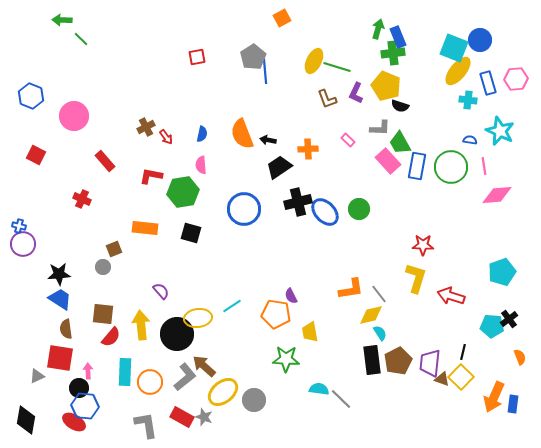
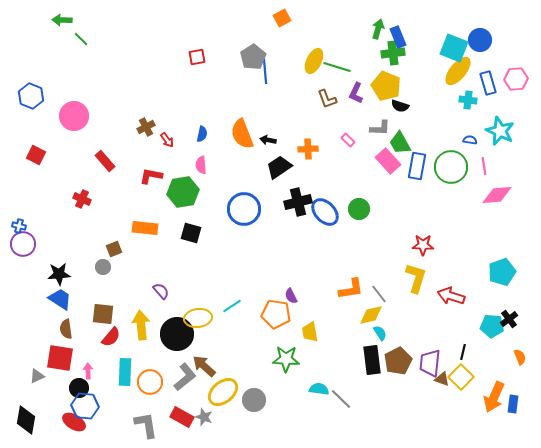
red arrow at (166, 137): moved 1 px right, 3 px down
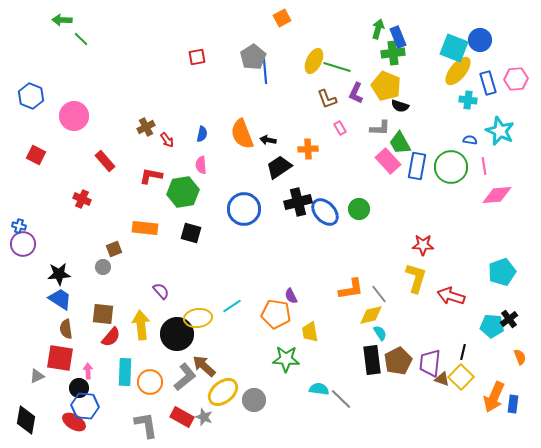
pink rectangle at (348, 140): moved 8 px left, 12 px up; rotated 16 degrees clockwise
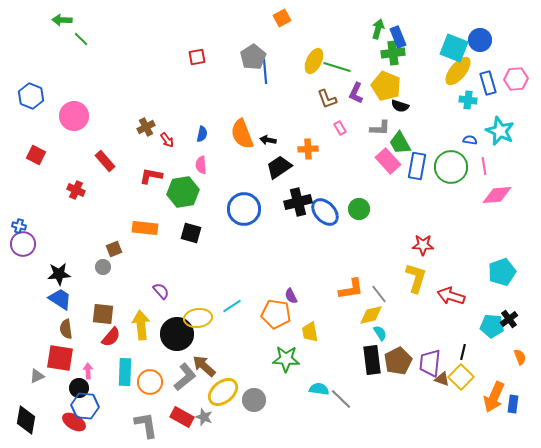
red cross at (82, 199): moved 6 px left, 9 px up
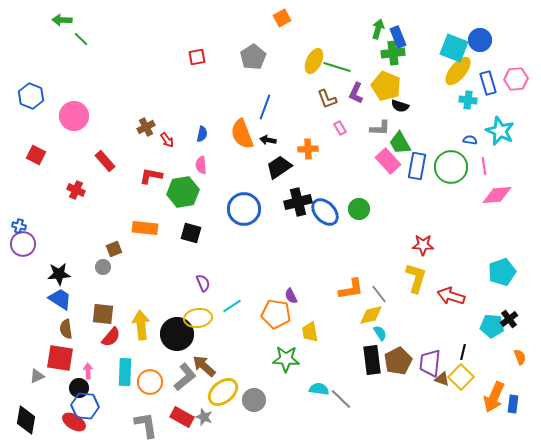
blue line at (265, 71): moved 36 px down; rotated 25 degrees clockwise
purple semicircle at (161, 291): moved 42 px right, 8 px up; rotated 18 degrees clockwise
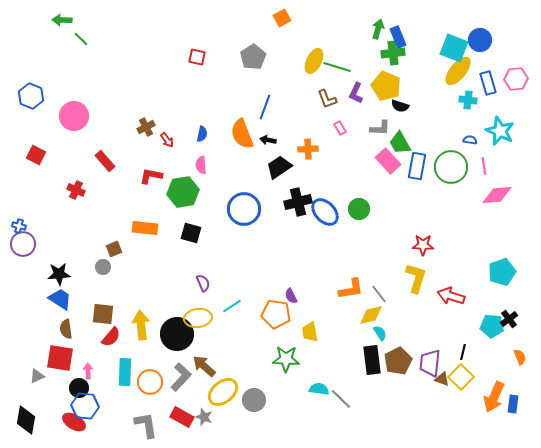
red square at (197, 57): rotated 24 degrees clockwise
gray L-shape at (185, 377): moved 4 px left; rotated 8 degrees counterclockwise
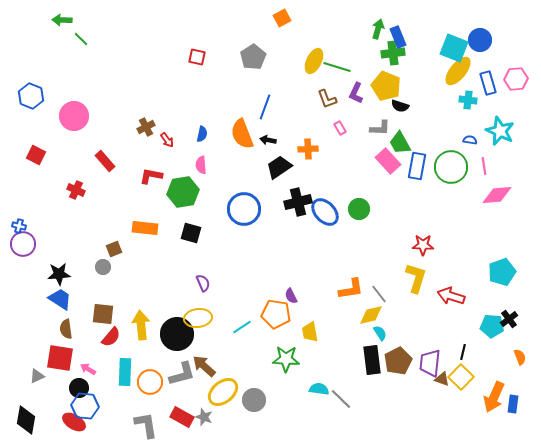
cyan line at (232, 306): moved 10 px right, 21 px down
pink arrow at (88, 371): moved 2 px up; rotated 56 degrees counterclockwise
gray L-shape at (181, 377): moved 1 px right, 3 px up; rotated 32 degrees clockwise
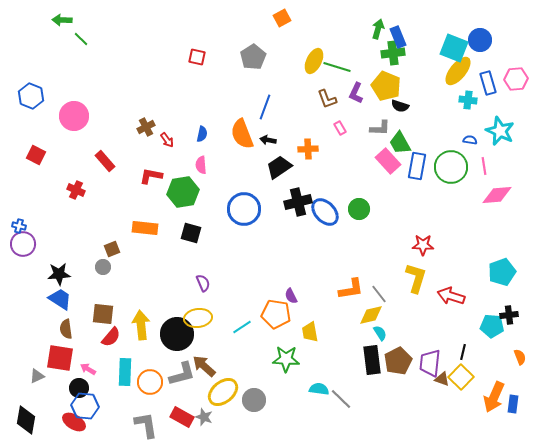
brown square at (114, 249): moved 2 px left
black cross at (509, 319): moved 4 px up; rotated 30 degrees clockwise
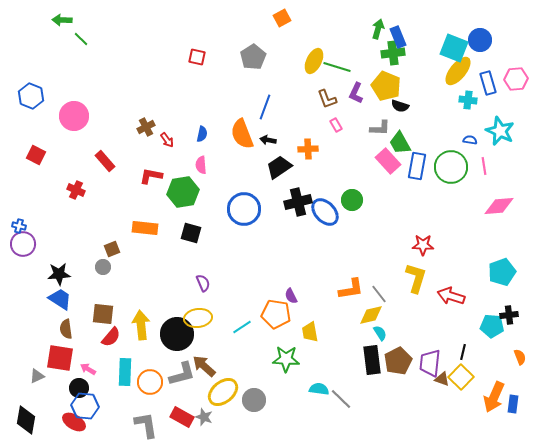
pink rectangle at (340, 128): moved 4 px left, 3 px up
pink diamond at (497, 195): moved 2 px right, 11 px down
green circle at (359, 209): moved 7 px left, 9 px up
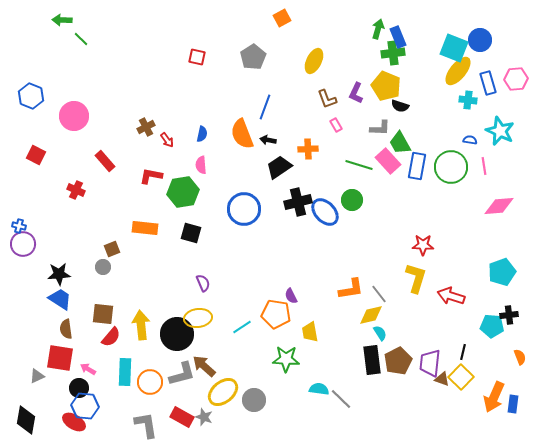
green line at (337, 67): moved 22 px right, 98 px down
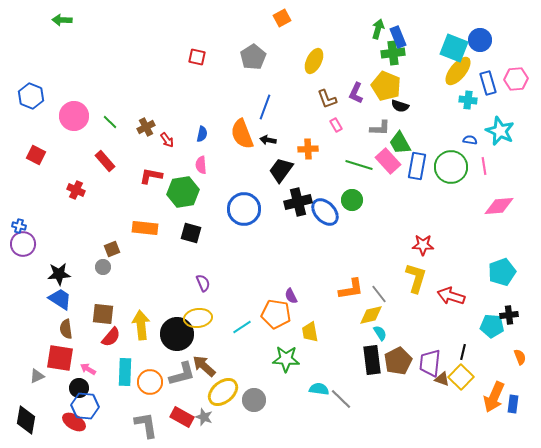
green line at (81, 39): moved 29 px right, 83 px down
black trapezoid at (279, 167): moved 2 px right, 3 px down; rotated 20 degrees counterclockwise
